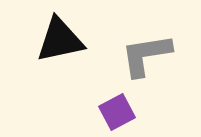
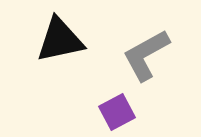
gray L-shape: rotated 20 degrees counterclockwise
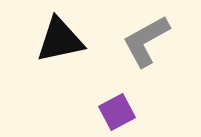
gray L-shape: moved 14 px up
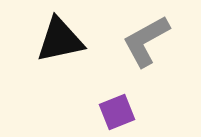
purple square: rotated 6 degrees clockwise
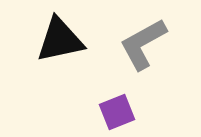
gray L-shape: moved 3 px left, 3 px down
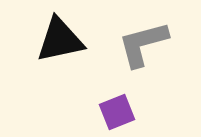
gray L-shape: rotated 14 degrees clockwise
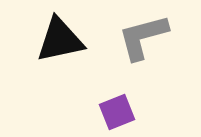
gray L-shape: moved 7 px up
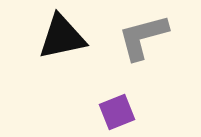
black triangle: moved 2 px right, 3 px up
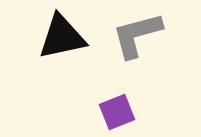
gray L-shape: moved 6 px left, 2 px up
